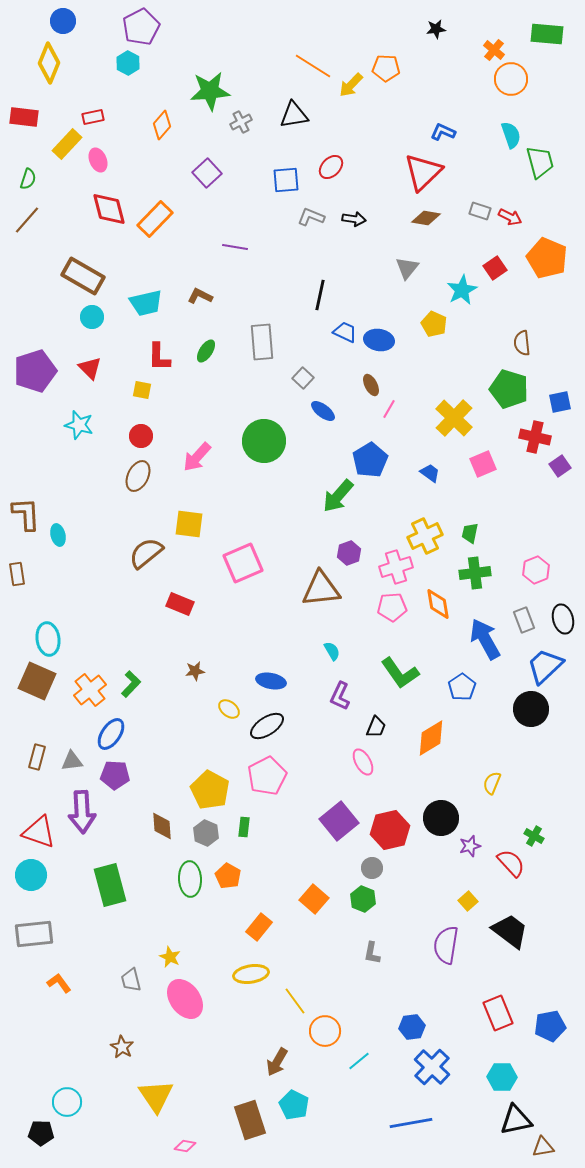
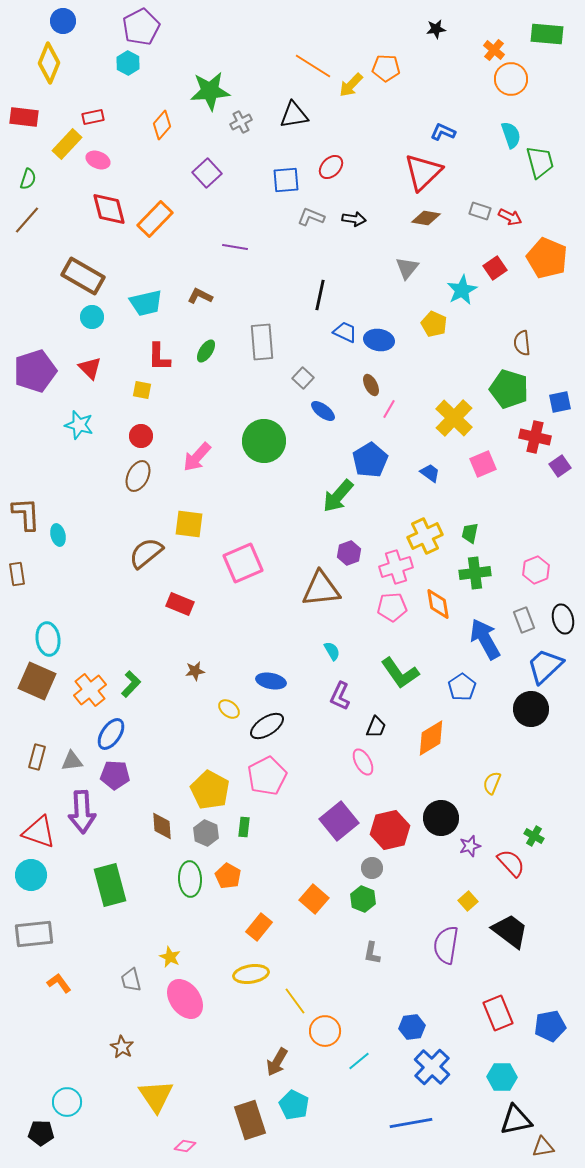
pink ellipse at (98, 160): rotated 45 degrees counterclockwise
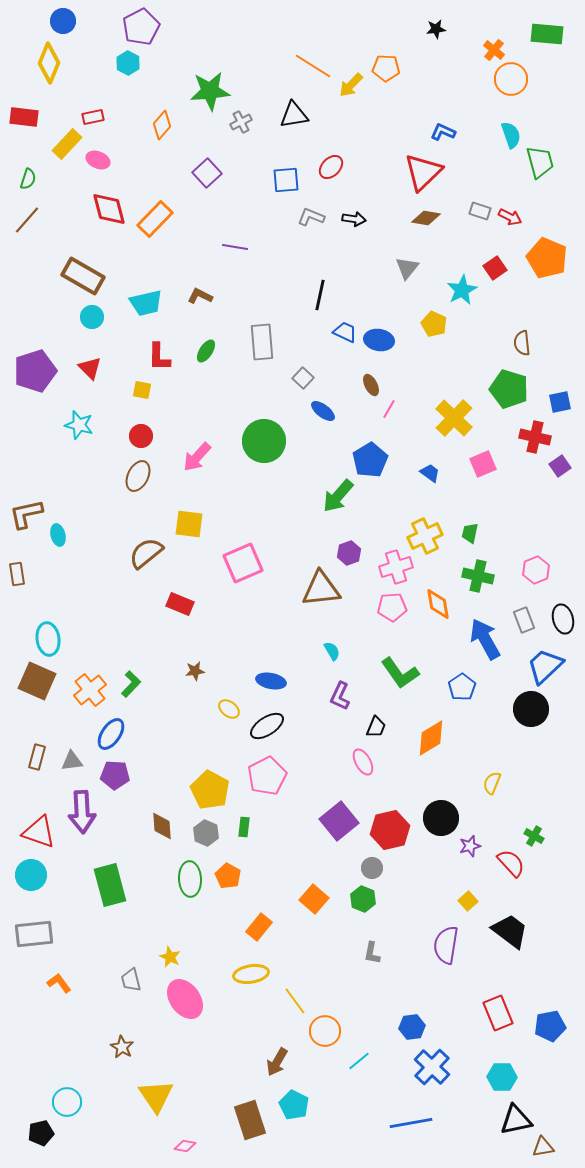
brown L-shape at (26, 514): rotated 99 degrees counterclockwise
green cross at (475, 573): moved 3 px right, 3 px down; rotated 20 degrees clockwise
black pentagon at (41, 1133): rotated 15 degrees counterclockwise
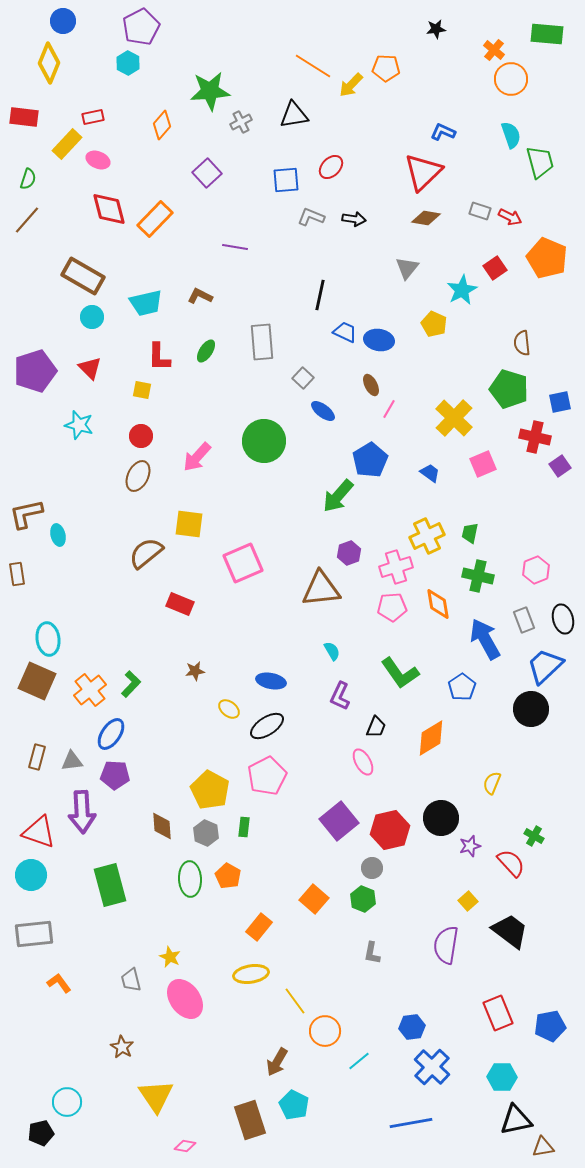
yellow cross at (425, 536): moved 2 px right
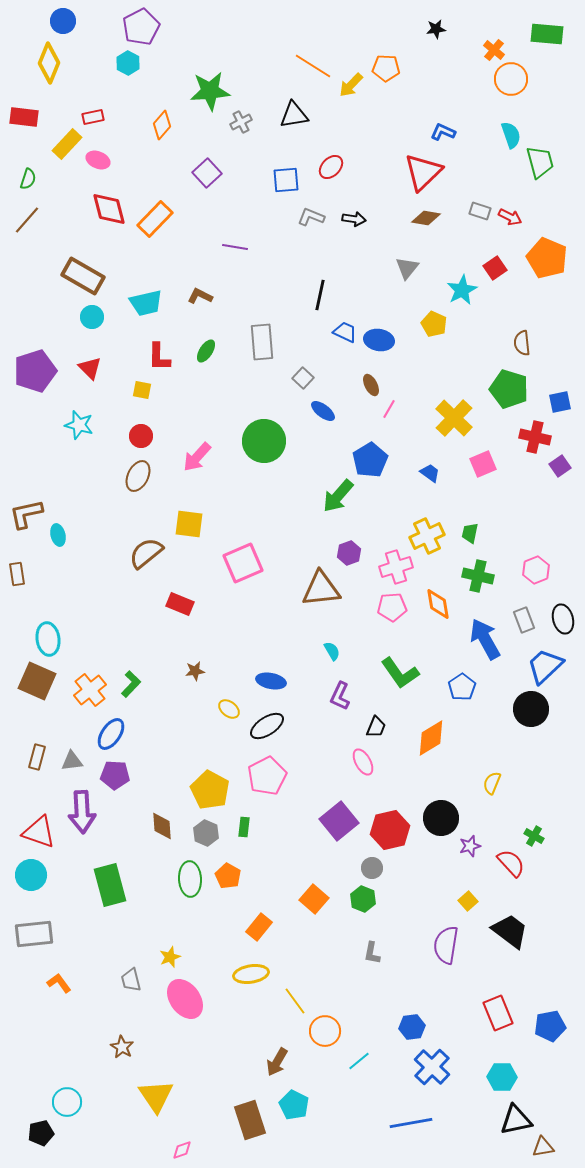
yellow star at (170, 957): rotated 25 degrees clockwise
pink diamond at (185, 1146): moved 3 px left, 4 px down; rotated 30 degrees counterclockwise
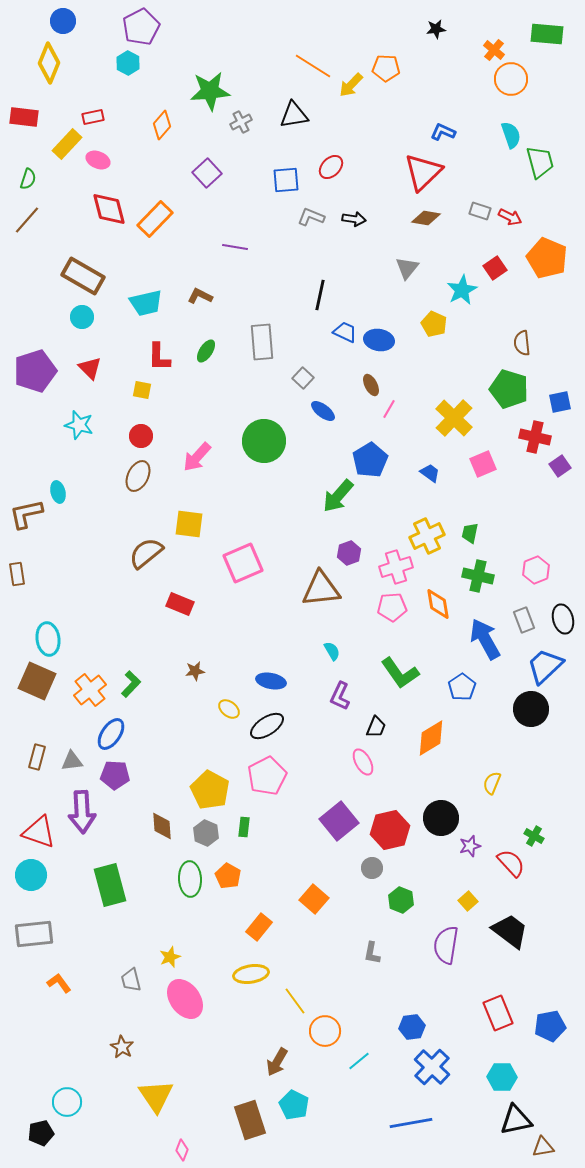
cyan circle at (92, 317): moved 10 px left
cyan ellipse at (58, 535): moved 43 px up
green hexagon at (363, 899): moved 38 px right, 1 px down
pink diamond at (182, 1150): rotated 50 degrees counterclockwise
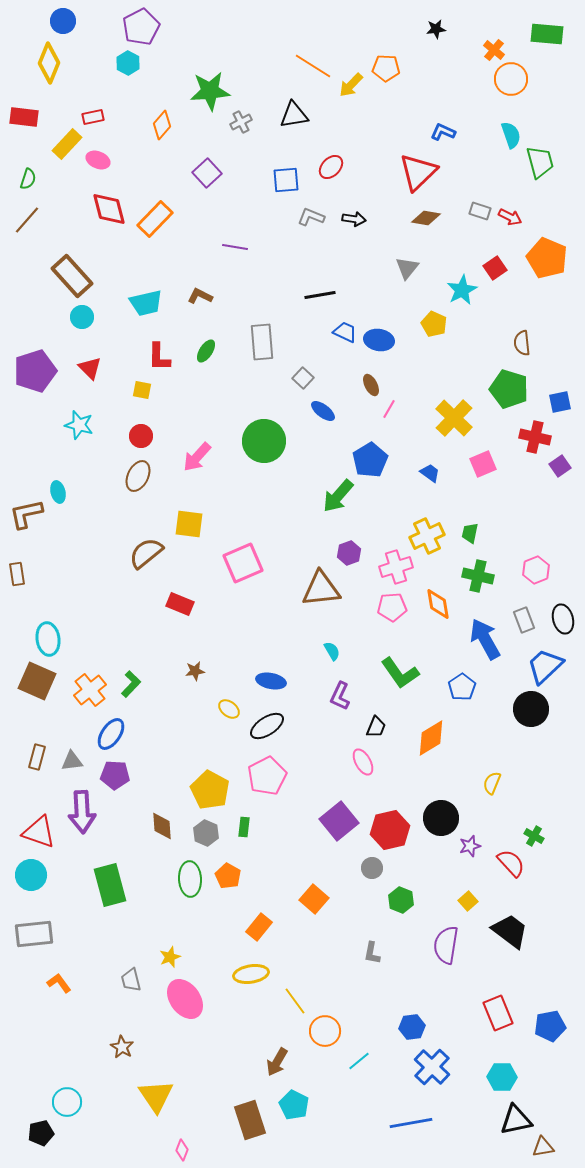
red triangle at (423, 172): moved 5 px left
brown rectangle at (83, 276): moved 11 px left; rotated 18 degrees clockwise
black line at (320, 295): rotated 68 degrees clockwise
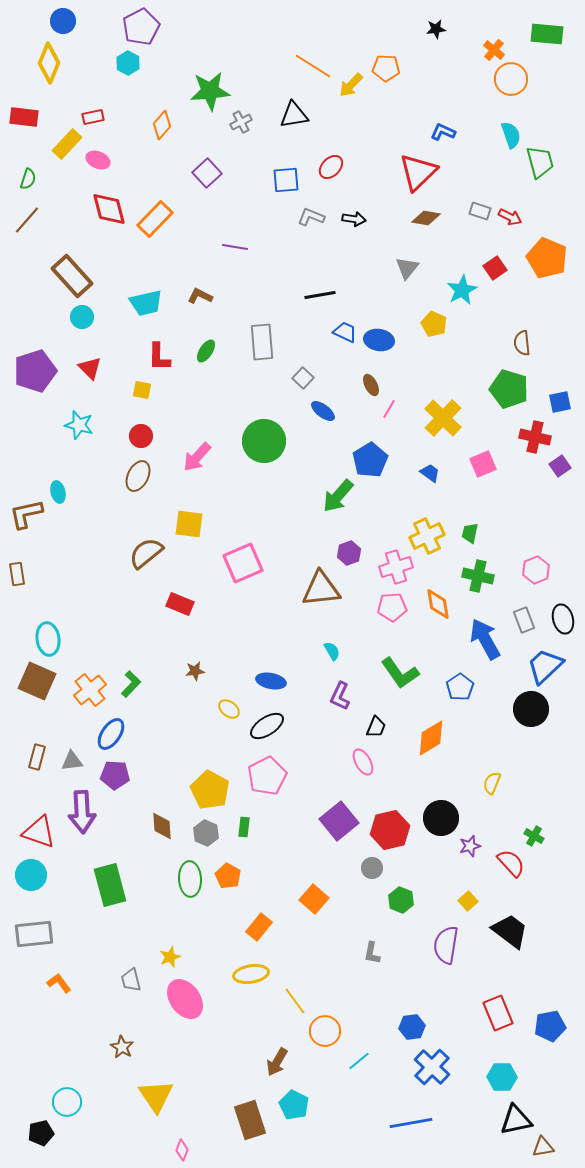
yellow cross at (454, 418): moved 11 px left
blue pentagon at (462, 687): moved 2 px left
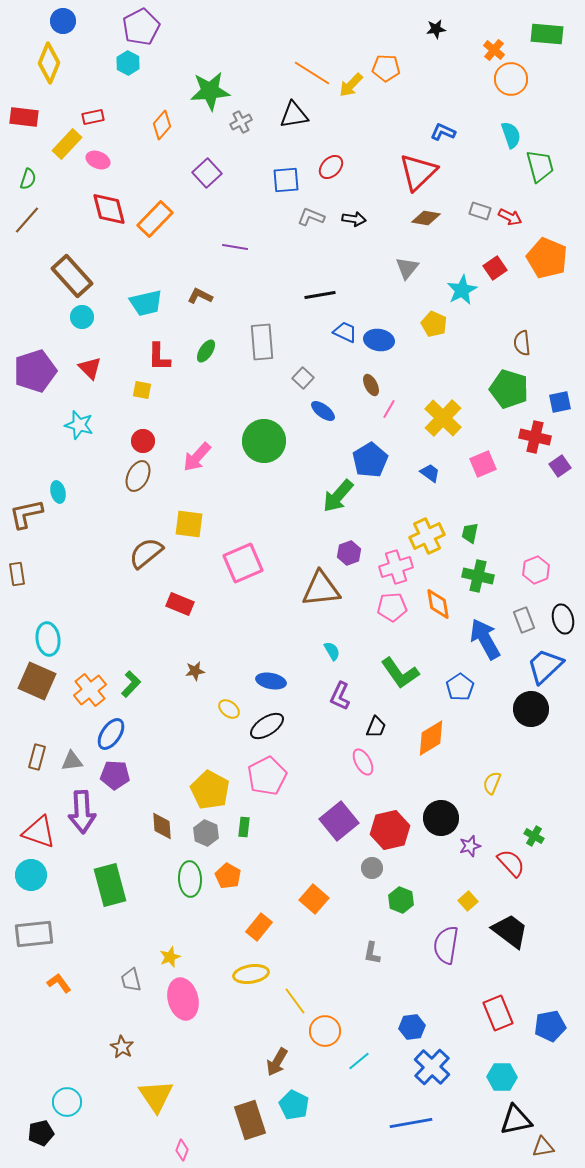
orange line at (313, 66): moved 1 px left, 7 px down
green trapezoid at (540, 162): moved 4 px down
red circle at (141, 436): moved 2 px right, 5 px down
pink ellipse at (185, 999): moved 2 px left; rotated 21 degrees clockwise
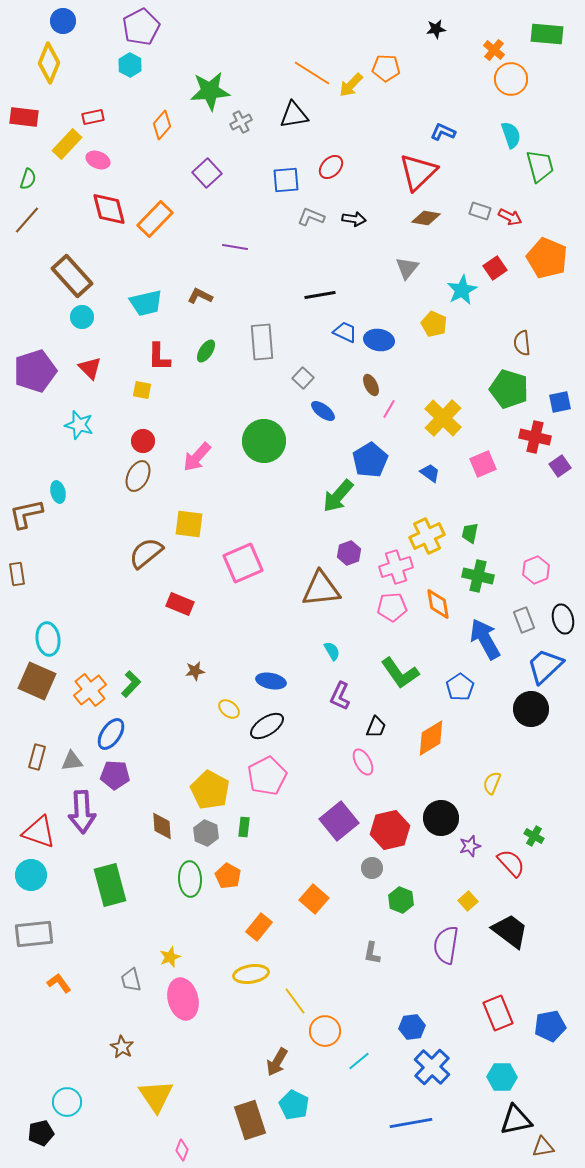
cyan hexagon at (128, 63): moved 2 px right, 2 px down
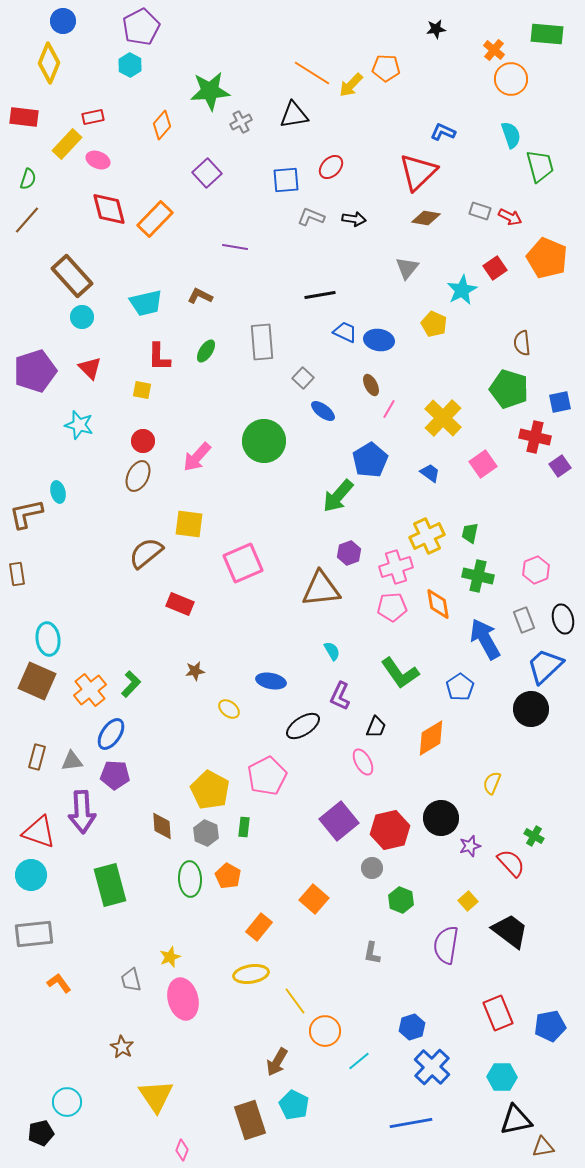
pink square at (483, 464): rotated 12 degrees counterclockwise
black ellipse at (267, 726): moved 36 px right
blue hexagon at (412, 1027): rotated 10 degrees counterclockwise
